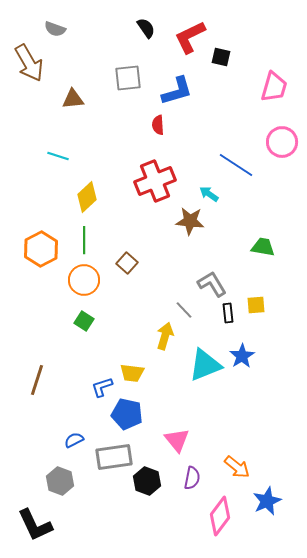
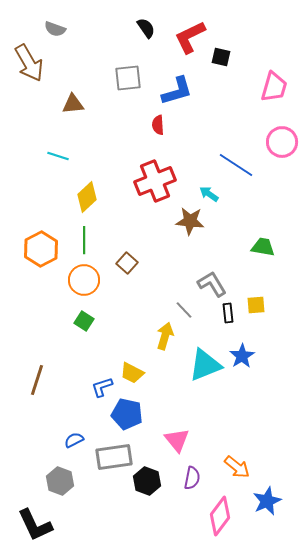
brown triangle at (73, 99): moved 5 px down
yellow trapezoid at (132, 373): rotated 20 degrees clockwise
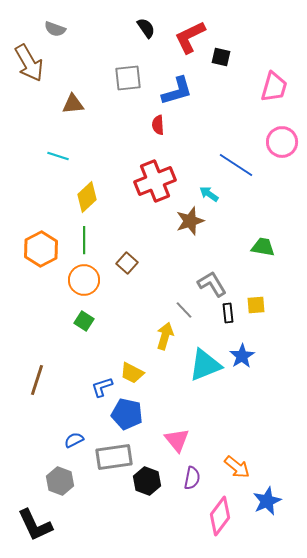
brown star at (190, 221): rotated 24 degrees counterclockwise
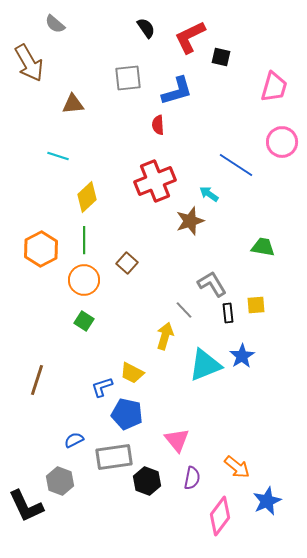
gray semicircle at (55, 29): moved 5 px up; rotated 20 degrees clockwise
black L-shape at (35, 525): moved 9 px left, 19 px up
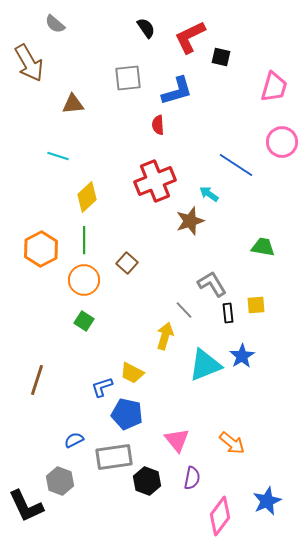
orange arrow at (237, 467): moved 5 px left, 24 px up
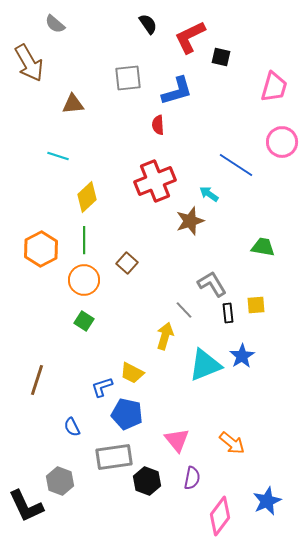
black semicircle at (146, 28): moved 2 px right, 4 px up
blue semicircle at (74, 440): moved 2 px left, 13 px up; rotated 90 degrees counterclockwise
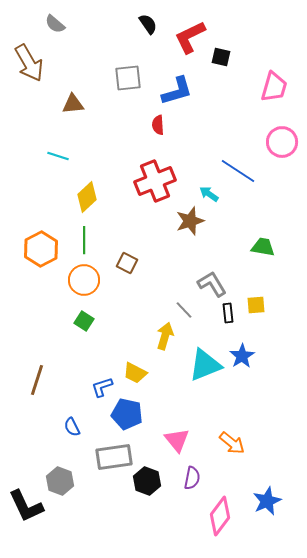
blue line at (236, 165): moved 2 px right, 6 px down
brown square at (127, 263): rotated 15 degrees counterclockwise
yellow trapezoid at (132, 373): moved 3 px right
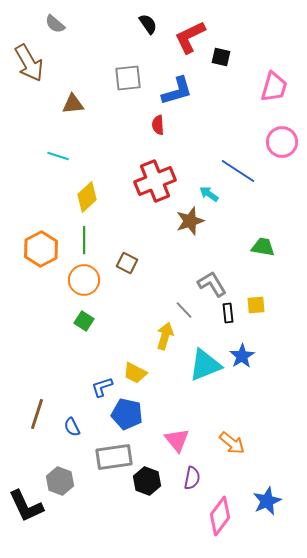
brown line at (37, 380): moved 34 px down
